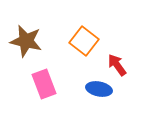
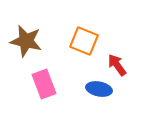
orange square: rotated 16 degrees counterclockwise
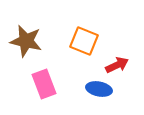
red arrow: rotated 100 degrees clockwise
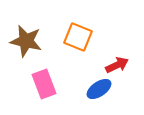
orange square: moved 6 px left, 4 px up
blue ellipse: rotated 45 degrees counterclockwise
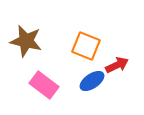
orange square: moved 8 px right, 9 px down
pink rectangle: moved 1 px down; rotated 32 degrees counterclockwise
blue ellipse: moved 7 px left, 8 px up
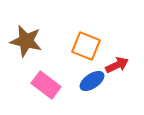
pink rectangle: moved 2 px right
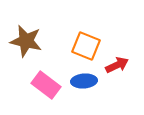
blue ellipse: moved 8 px left; rotated 30 degrees clockwise
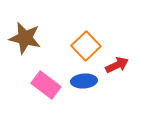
brown star: moved 1 px left, 3 px up
orange square: rotated 24 degrees clockwise
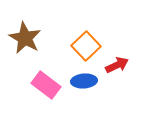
brown star: rotated 16 degrees clockwise
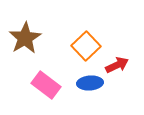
brown star: rotated 12 degrees clockwise
blue ellipse: moved 6 px right, 2 px down
